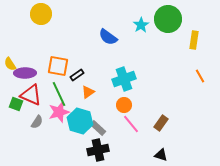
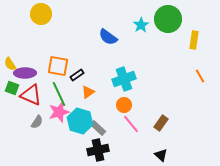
green square: moved 4 px left, 16 px up
black triangle: rotated 24 degrees clockwise
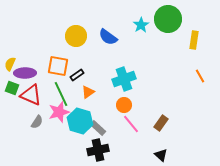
yellow circle: moved 35 px right, 22 px down
yellow semicircle: rotated 56 degrees clockwise
green line: moved 2 px right
